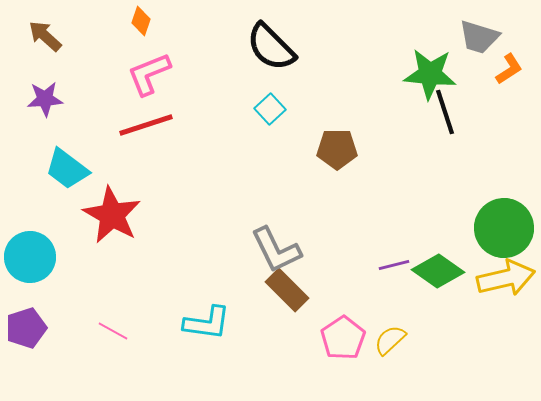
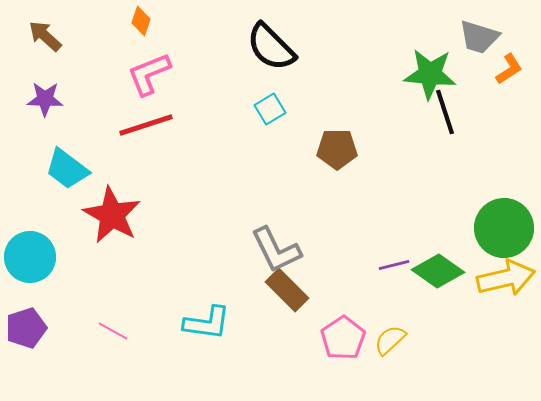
purple star: rotated 6 degrees clockwise
cyan square: rotated 12 degrees clockwise
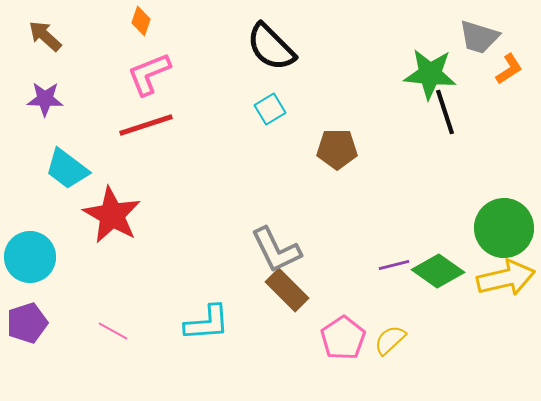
cyan L-shape: rotated 12 degrees counterclockwise
purple pentagon: moved 1 px right, 5 px up
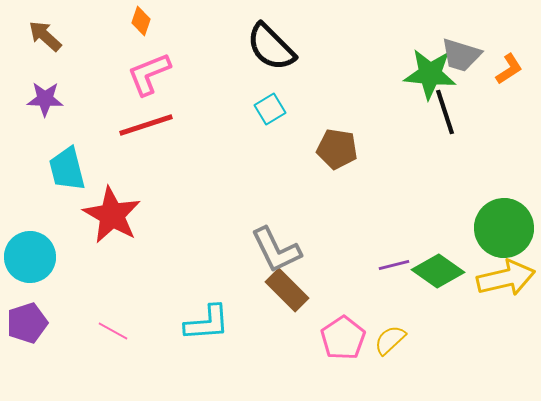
gray trapezoid: moved 18 px left, 18 px down
brown pentagon: rotated 9 degrees clockwise
cyan trapezoid: rotated 39 degrees clockwise
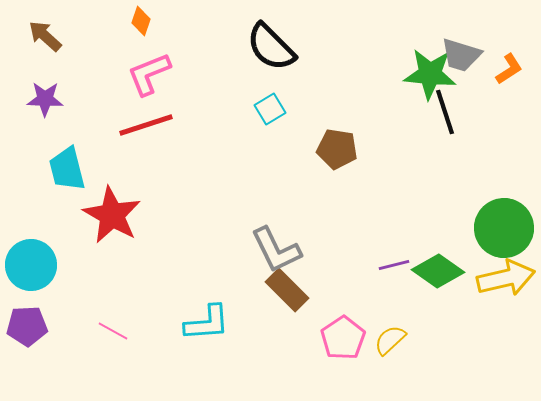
cyan circle: moved 1 px right, 8 px down
purple pentagon: moved 3 px down; rotated 15 degrees clockwise
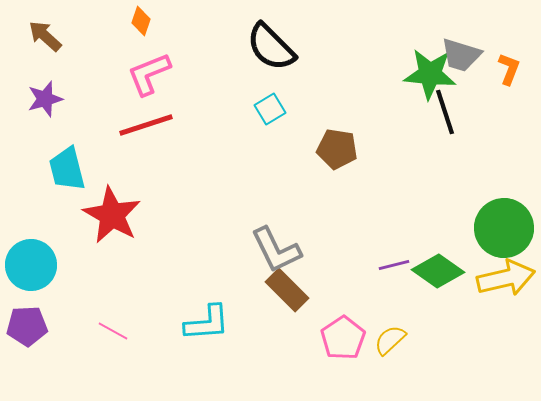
orange L-shape: rotated 36 degrees counterclockwise
purple star: rotated 18 degrees counterclockwise
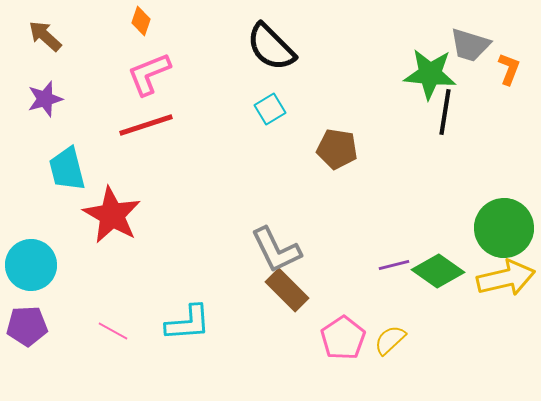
gray trapezoid: moved 9 px right, 10 px up
black line: rotated 27 degrees clockwise
cyan L-shape: moved 19 px left
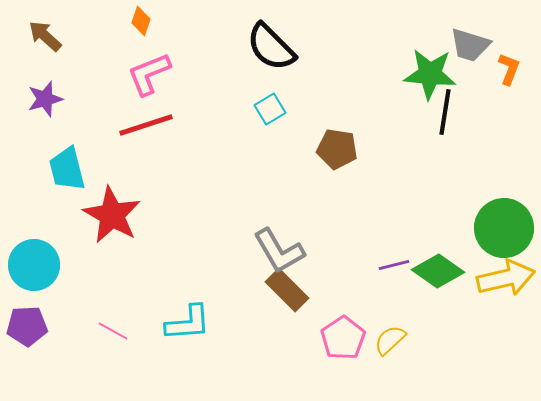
gray L-shape: moved 3 px right, 1 px down; rotated 4 degrees counterclockwise
cyan circle: moved 3 px right
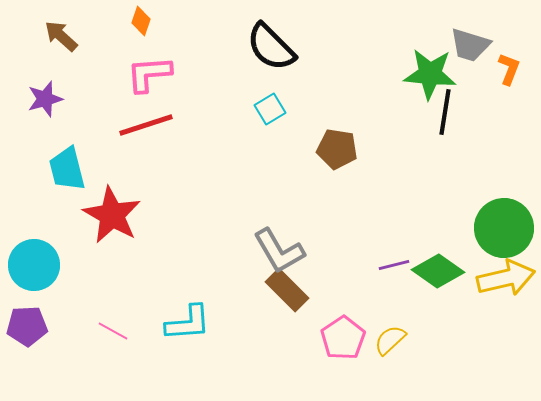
brown arrow: moved 16 px right
pink L-shape: rotated 18 degrees clockwise
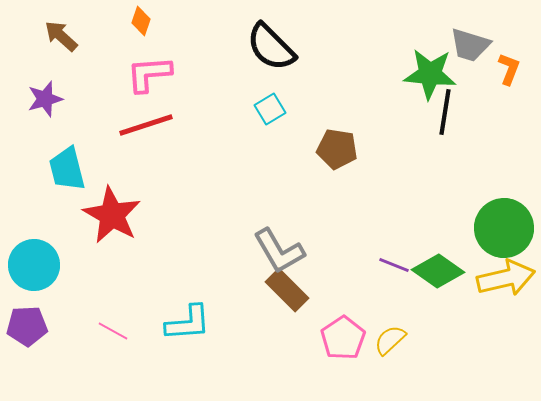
purple line: rotated 36 degrees clockwise
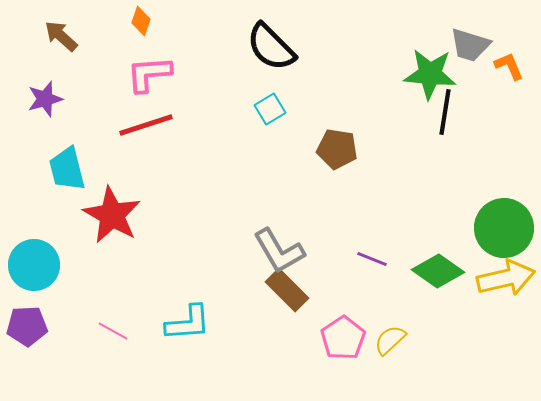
orange L-shape: moved 3 px up; rotated 44 degrees counterclockwise
purple line: moved 22 px left, 6 px up
